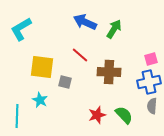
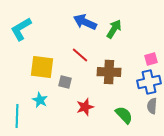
red star: moved 12 px left, 8 px up
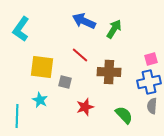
blue arrow: moved 1 px left, 1 px up
cyan L-shape: rotated 25 degrees counterclockwise
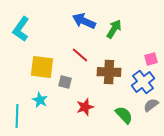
blue cross: moved 6 px left; rotated 25 degrees counterclockwise
gray semicircle: moved 1 px left, 1 px up; rotated 49 degrees clockwise
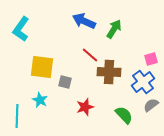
red line: moved 10 px right
